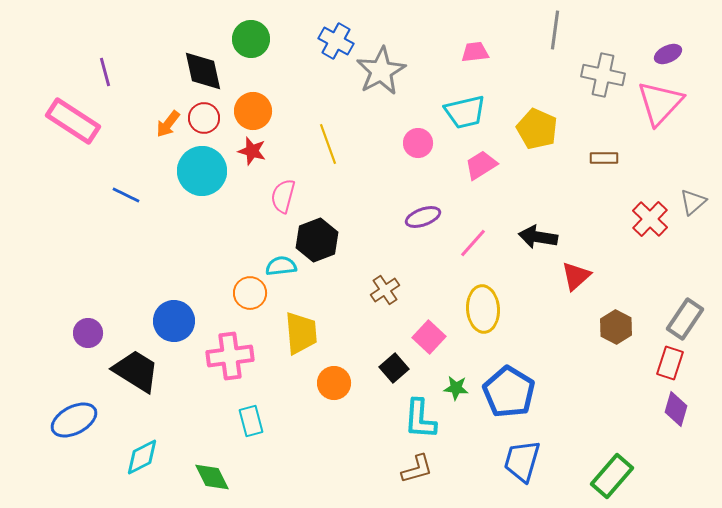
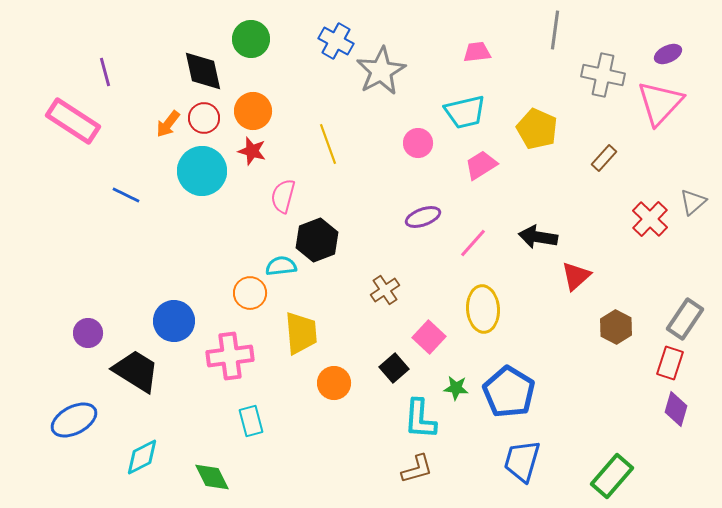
pink trapezoid at (475, 52): moved 2 px right
brown rectangle at (604, 158): rotated 48 degrees counterclockwise
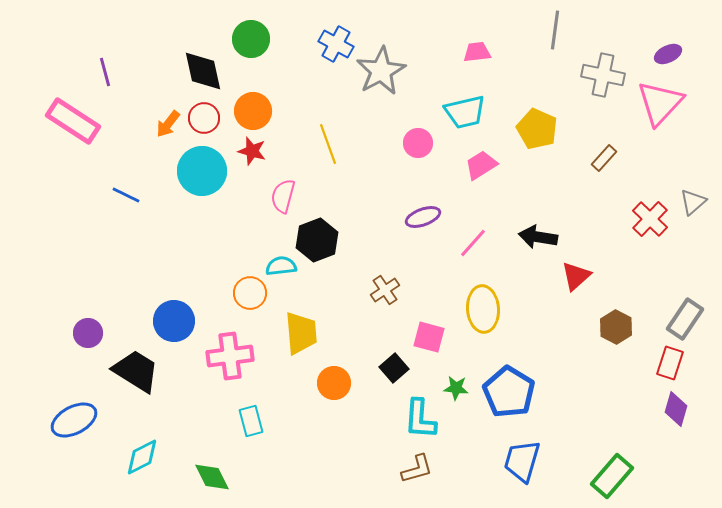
blue cross at (336, 41): moved 3 px down
pink square at (429, 337): rotated 28 degrees counterclockwise
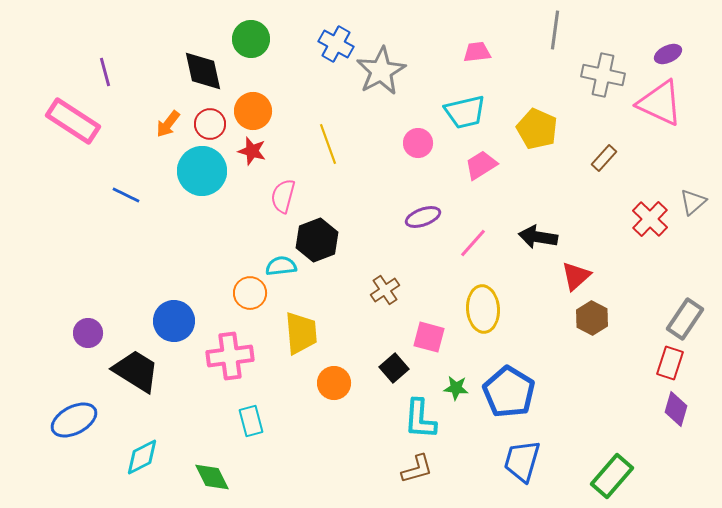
pink triangle at (660, 103): rotated 48 degrees counterclockwise
red circle at (204, 118): moved 6 px right, 6 px down
brown hexagon at (616, 327): moved 24 px left, 9 px up
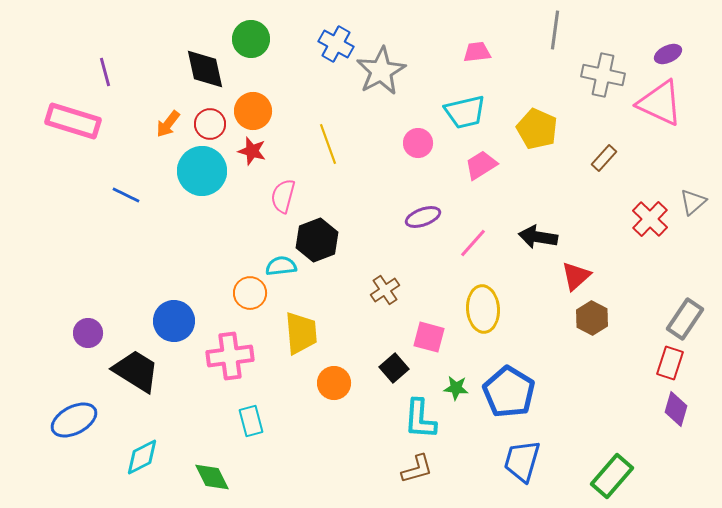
black diamond at (203, 71): moved 2 px right, 2 px up
pink rectangle at (73, 121): rotated 16 degrees counterclockwise
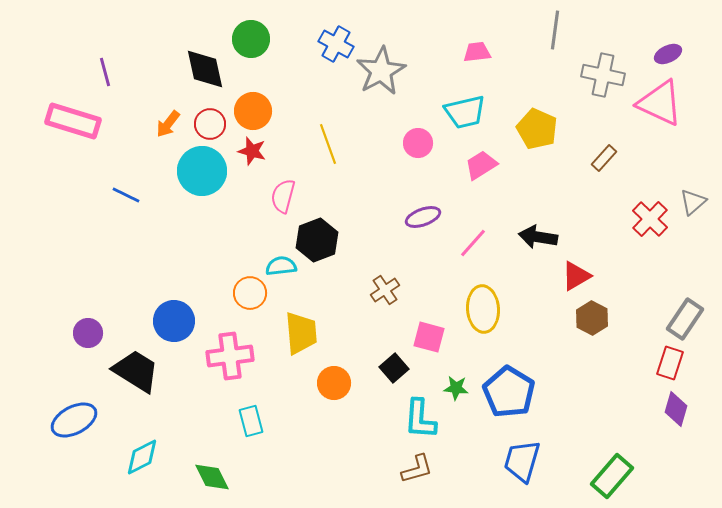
red triangle at (576, 276): rotated 12 degrees clockwise
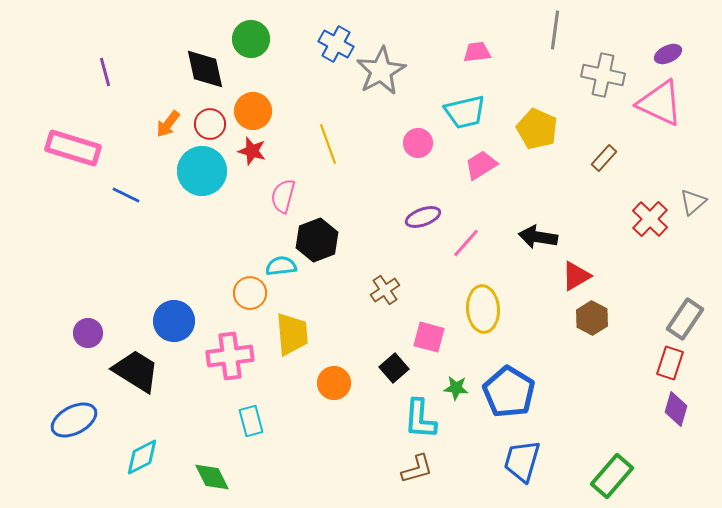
pink rectangle at (73, 121): moved 27 px down
pink line at (473, 243): moved 7 px left
yellow trapezoid at (301, 333): moved 9 px left, 1 px down
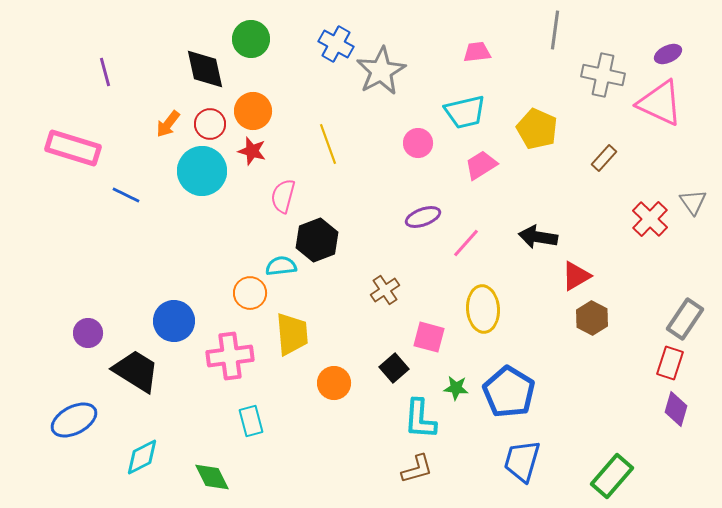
gray triangle at (693, 202): rotated 24 degrees counterclockwise
